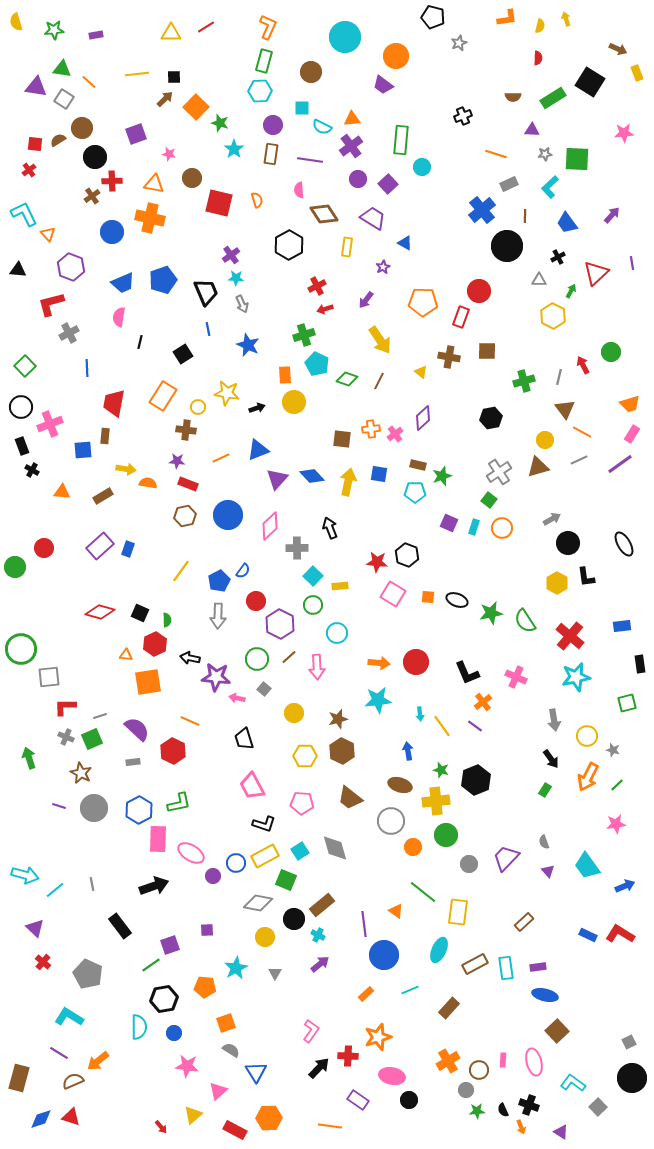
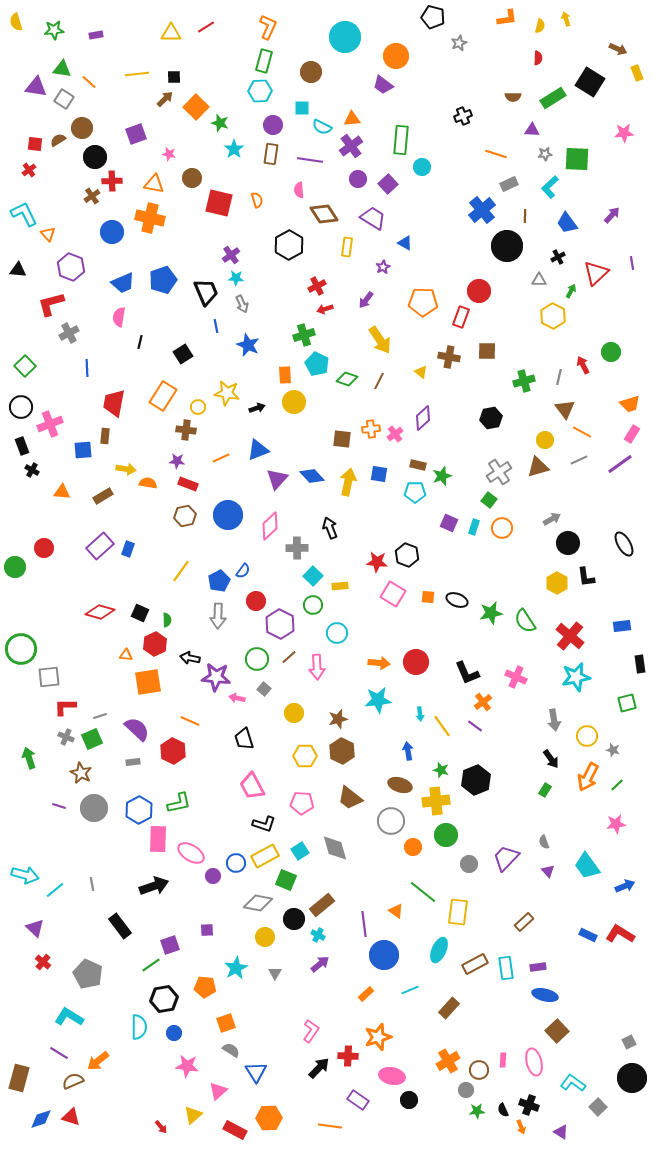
blue line at (208, 329): moved 8 px right, 3 px up
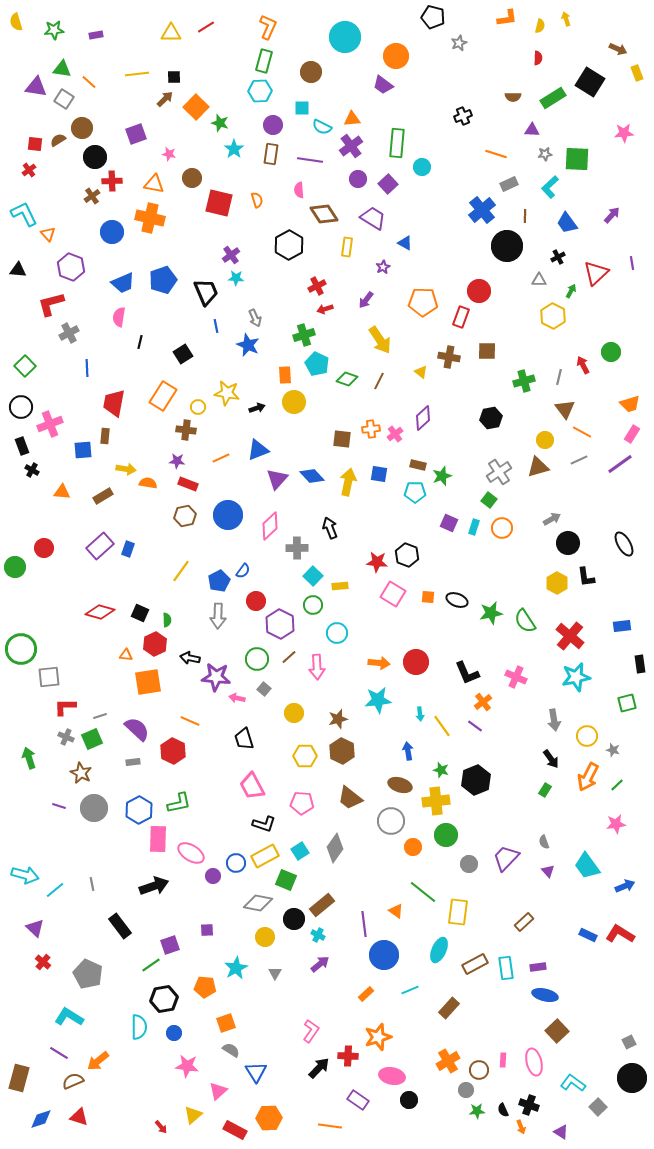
green rectangle at (401, 140): moved 4 px left, 3 px down
gray arrow at (242, 304): moved 13 px right, 14 px down
gray diamond at (335, 848): rotated 52 degrees clockwise
red triangle at (71, 1117): moved 8 px right
